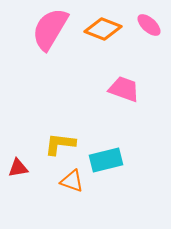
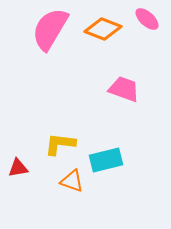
pink ellipse: moved 2 px left, 6 px up
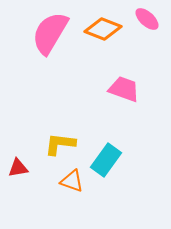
pink semicircle: moved 4 px down
cyan rectangle: rotated 40 degrees counterclockwise
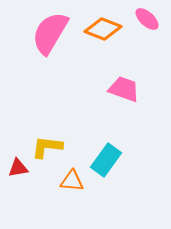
yellow L-shape: moved 13 px left, 3 px down
orange triangle: rotated 15 degrees counterclockwise
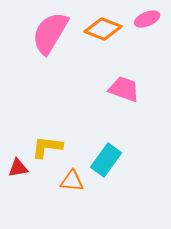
pink ellipse: rotated 65 degrees counterclockwise
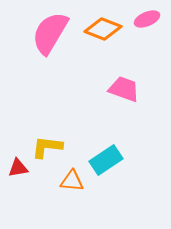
cyan rectangle: rotated 20 degrees clockwise
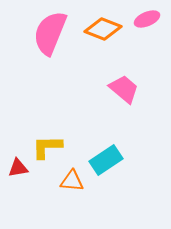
pink semicircle: rotated 9 degrees counterclockwise
pink trapezoid: rotated 20 degrees clockwise
yellow L-shape: rotated 8 degrees counterclockwise
